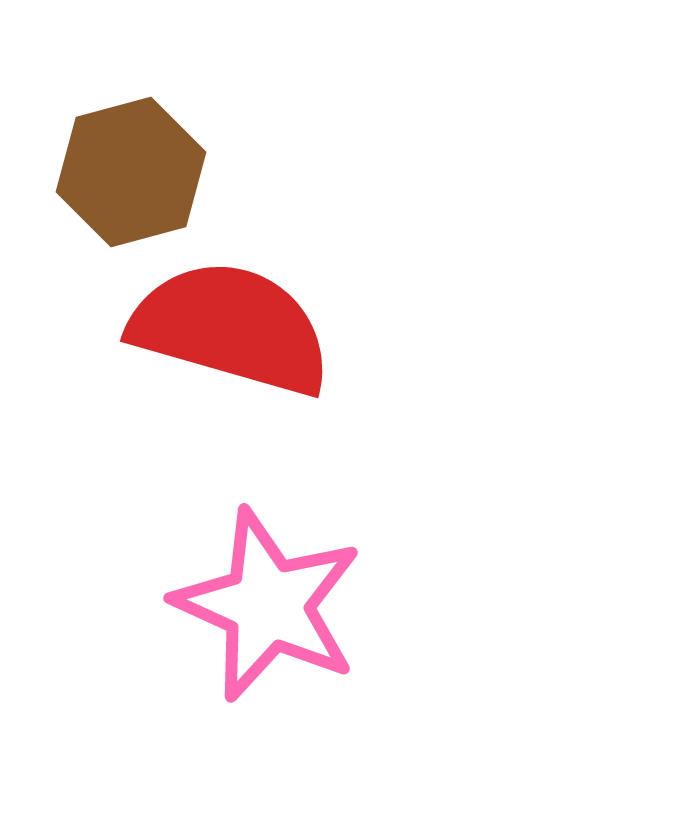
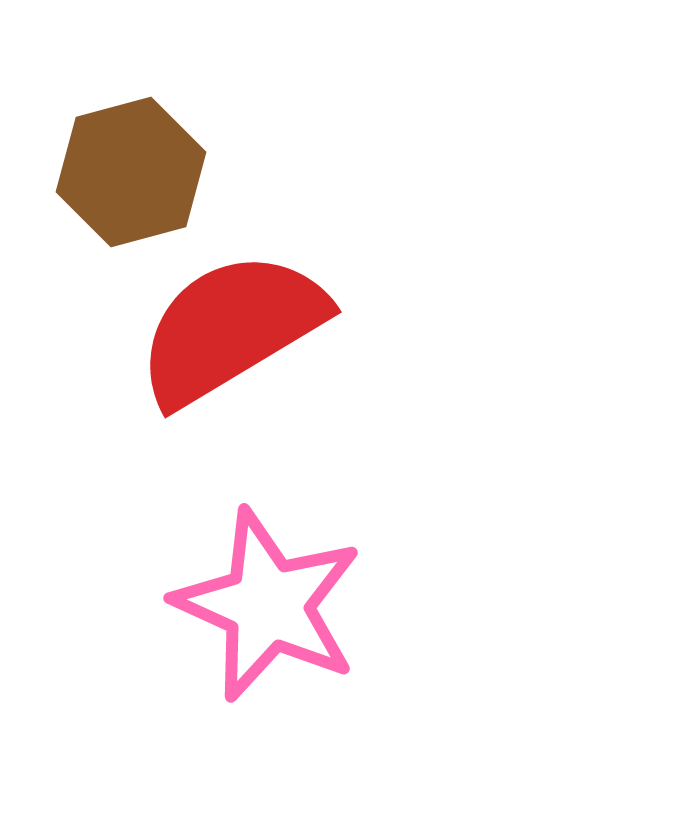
red semicircle: rotated 47 degrees counterclockwise
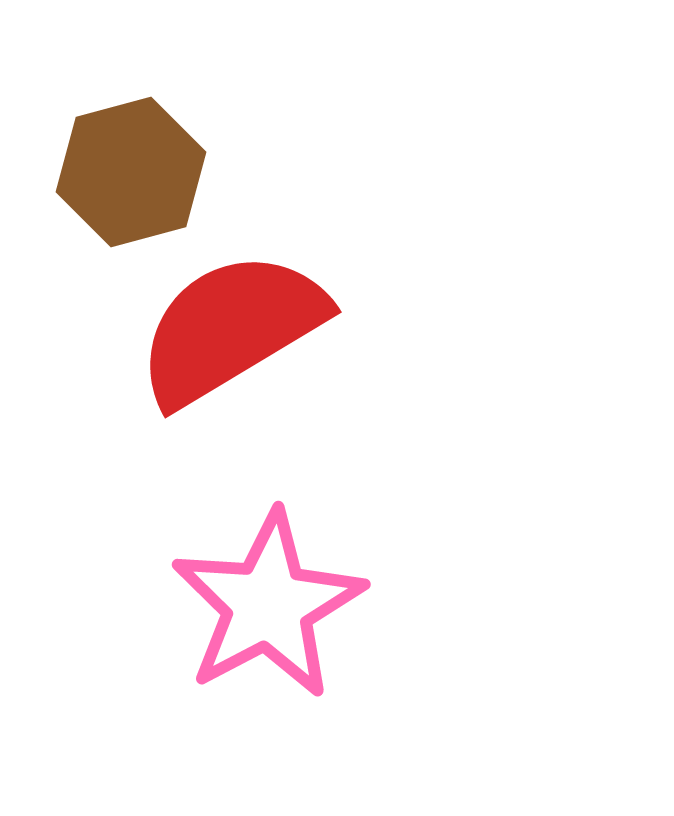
pink star: rotated 20 degrees clockwise
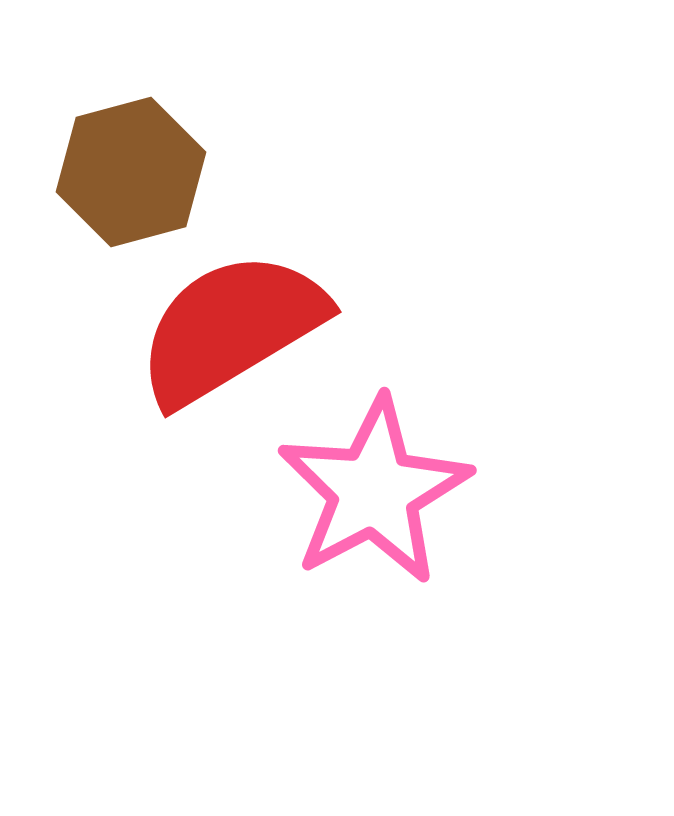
pink star: moved 106 px right, 114 px up
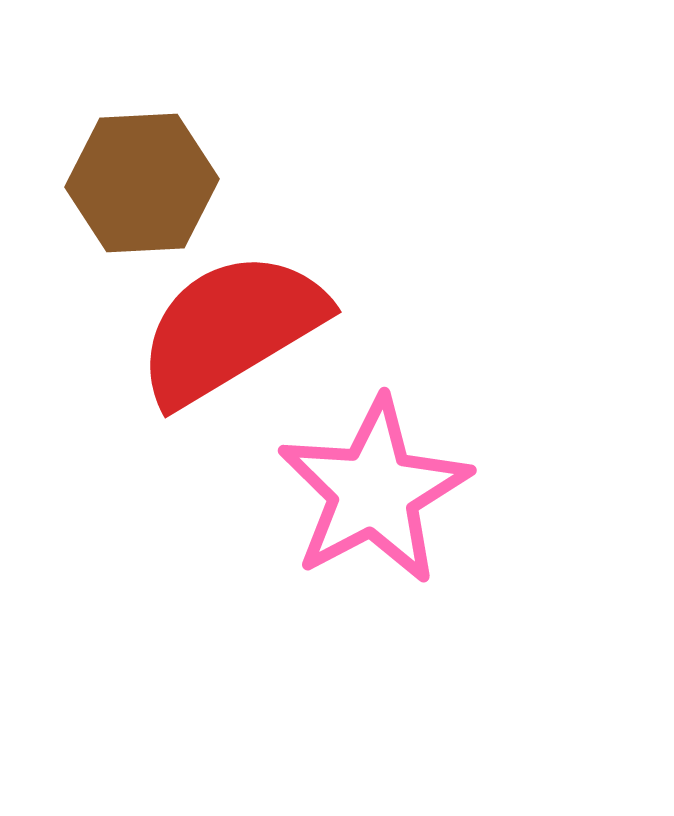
brown hexagon: moved 11 px right, 11 px down; rotated 12 degrees clockwise
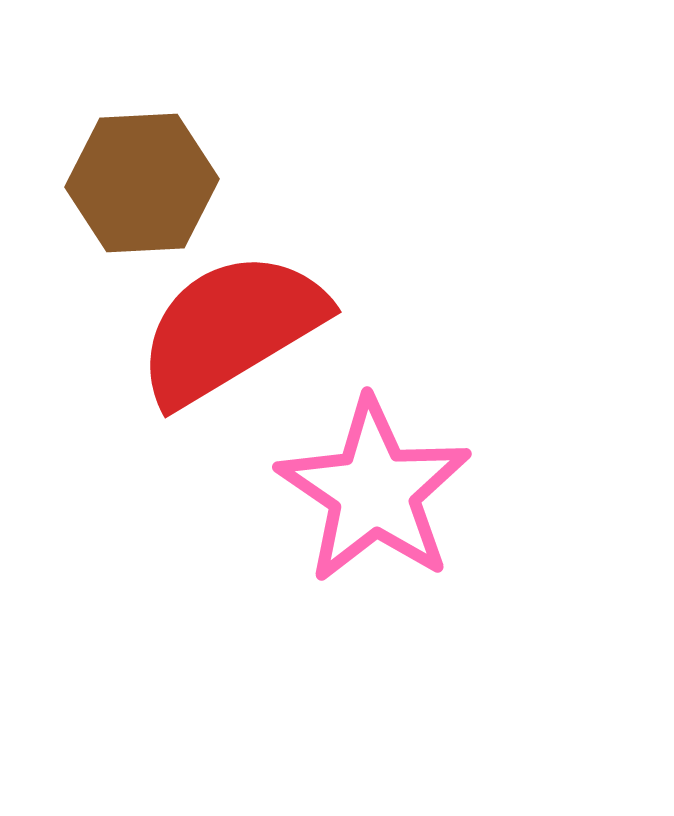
pink star: rotated 10 degrees counterclockwise
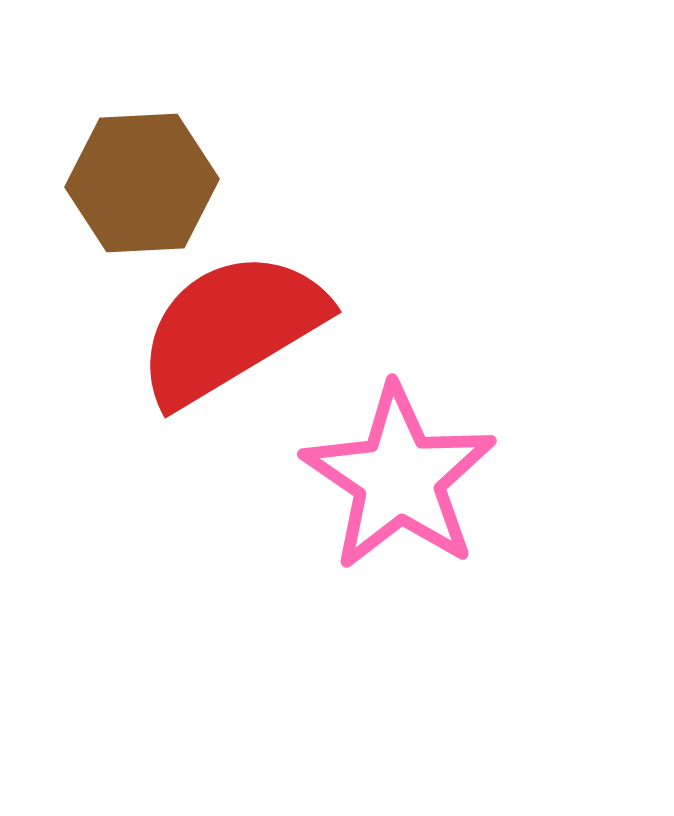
pink star: moved 25 px right, 13 px up
